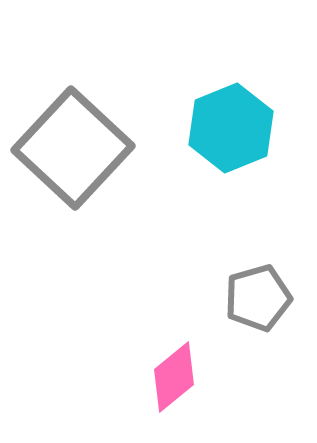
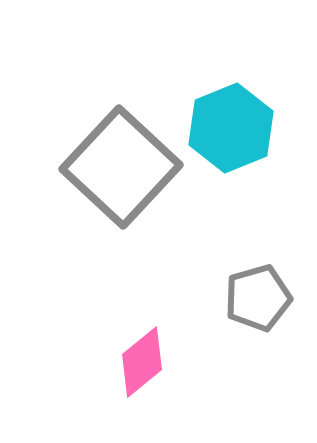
gray square: moved 48 px right, 19 px down
pink diamond: moved 32 px left, 15 px up
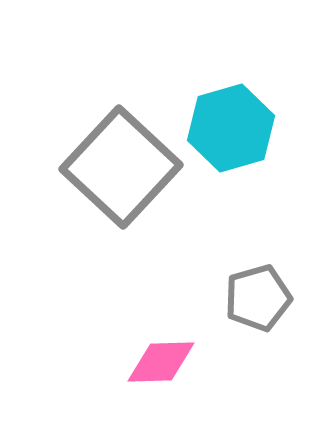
cyan hexagon: rotated 6 degrees clockwise
pink diamond: moved 19 px right; rotated 38 degrees clockwise
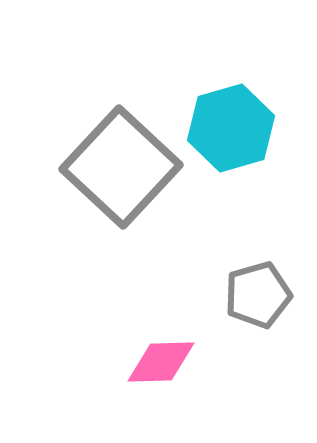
gray pentagon: moved 3 px up
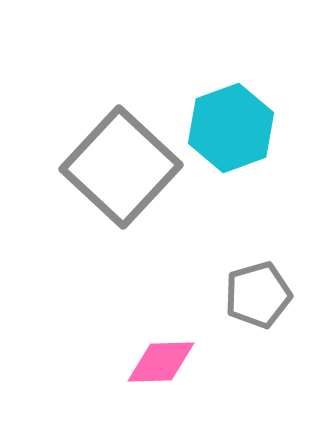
cyan hexagon: rotated 4 degrees counterclockwise
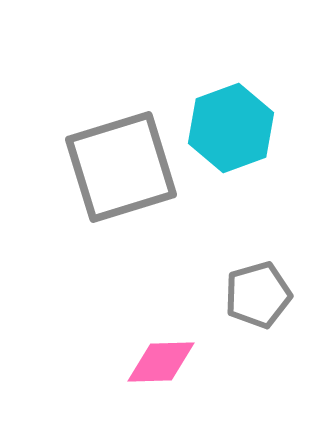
gray square: rotated 30 degrees clockwise
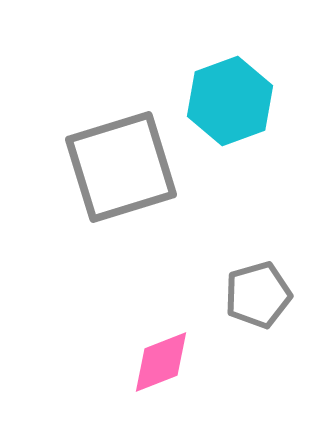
cyan hexagon: moved 1 px left, 27 px up
pink diamond: rotated 20 degrees counterclockwise
